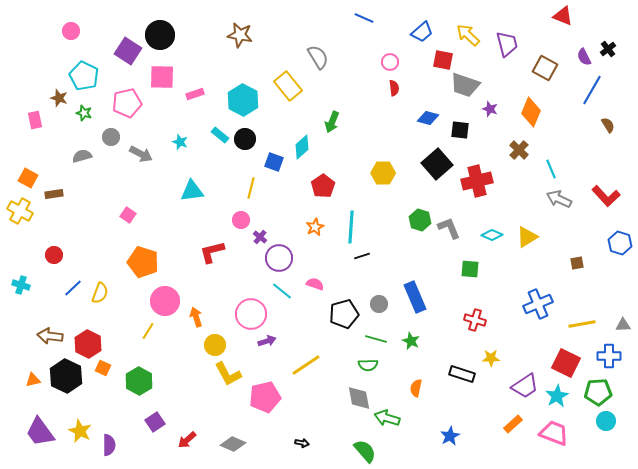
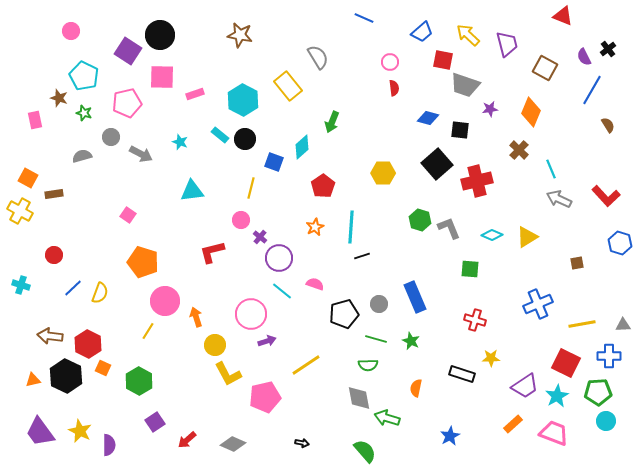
purple star at (490, 109): rotated 28 degrees counterclockwise
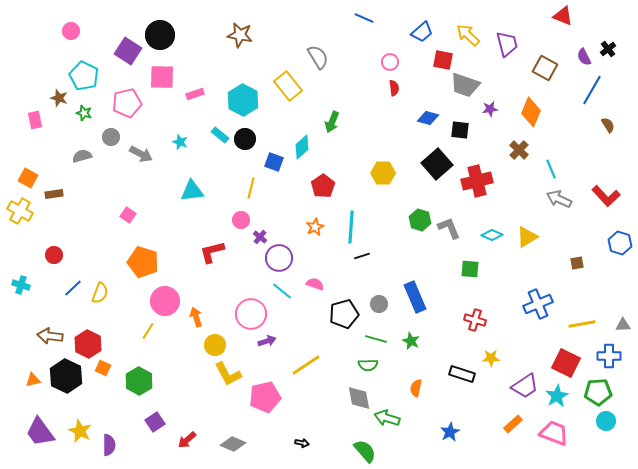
blue star at (450, 436): moved 4 px up
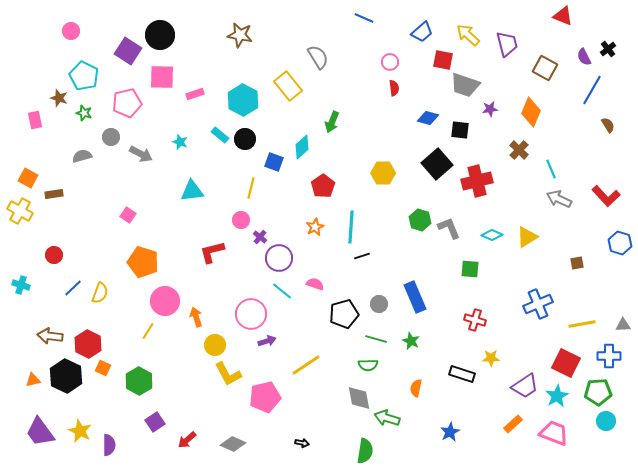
green semicircle at (365, 451): rotated 50 degrees clockwise
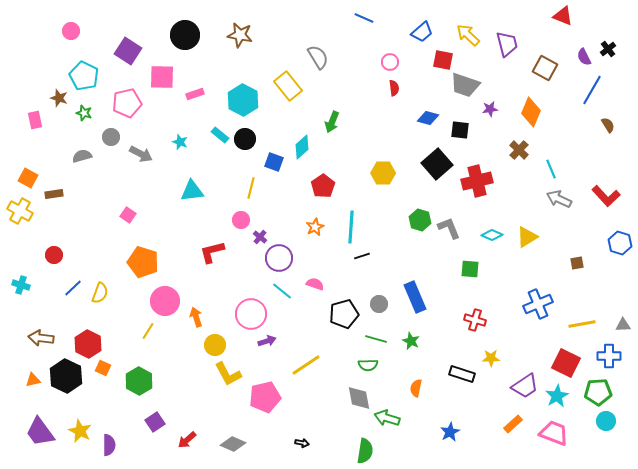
black circle at (160, 35): moved 25 px right
brown arrow at (50, 336): moved 9 px left, 2 px down
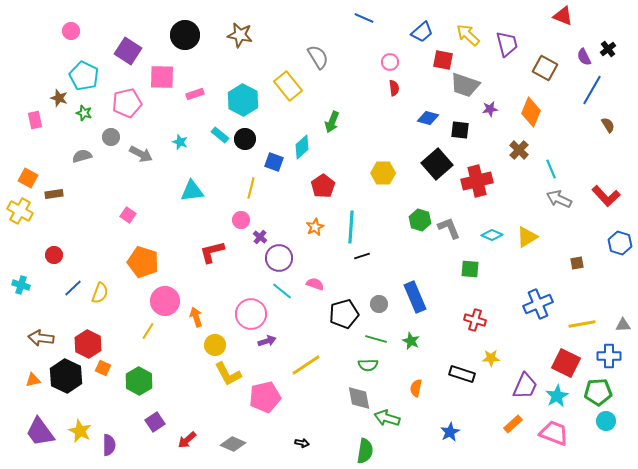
purple trapezoid at (525, 386): rotated 32 degrees counterclockwise
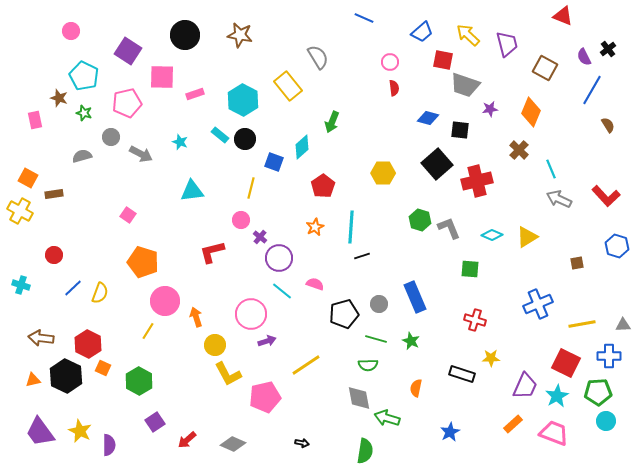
blue hexagon at (620, 243): moved 3 px left, 3 px down
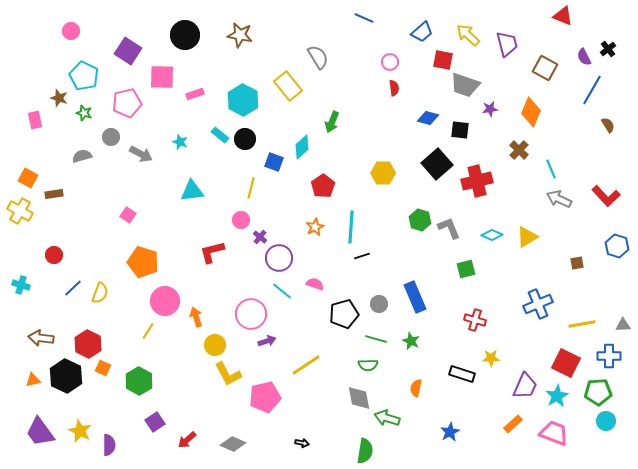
green square at (470, 269): moved 4 px left; rotated 18 degrees counterclockwise
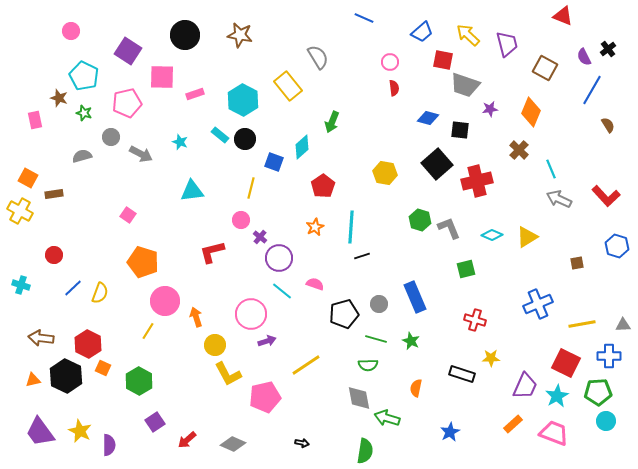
yellow hexagon at (383, 173): moved 2 px right; rotated 10 degrees clockwise
